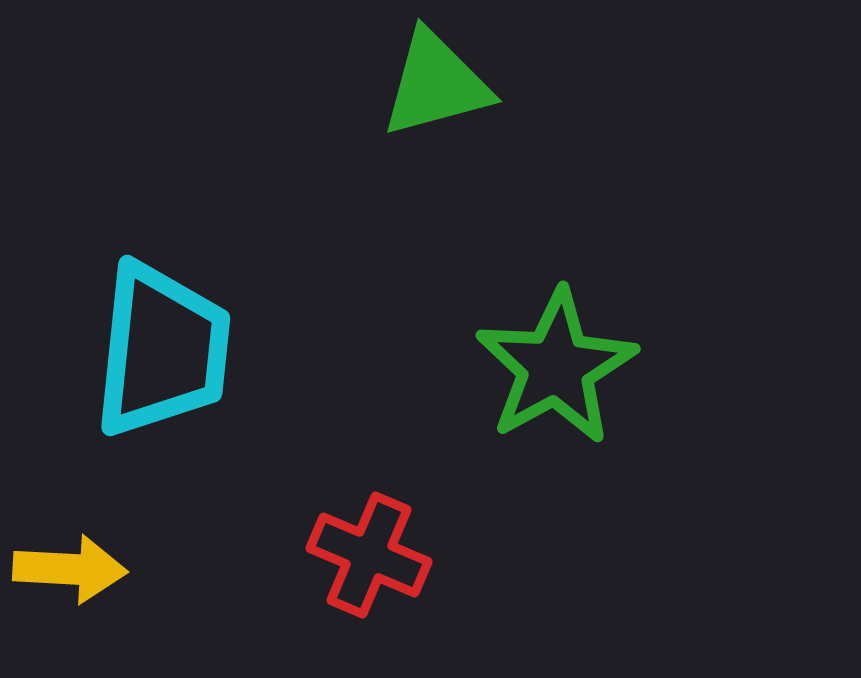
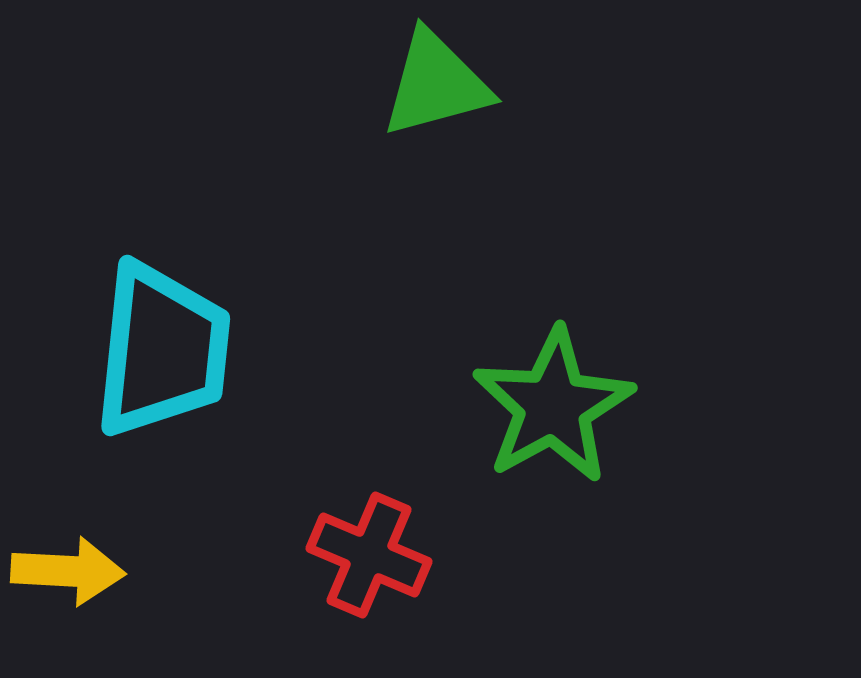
green star: moved 3 px left, 39 px down
yellow arrow: moved 2 px left, 2 px down
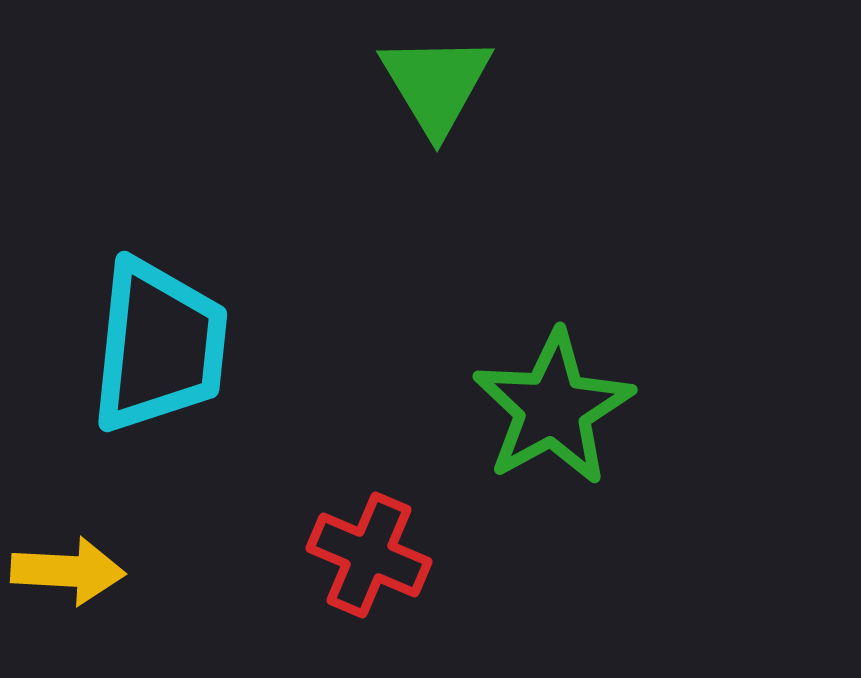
green triangle: rotated 46 degrees counterclockwise
cyan trapezoid: moved 3 px left, 4 px up
green star: moved 2 px down
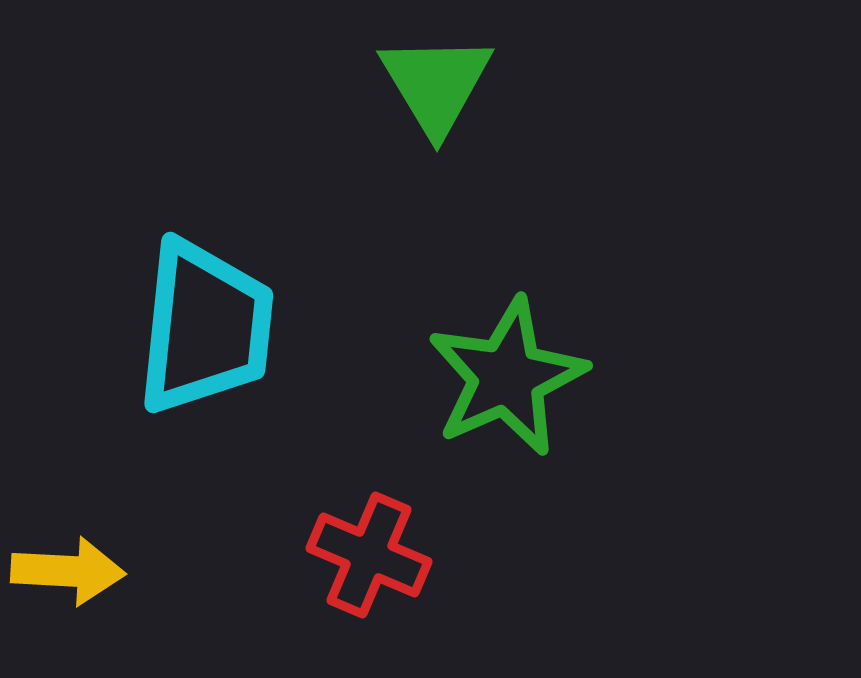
cyan trapezoid: moved 46 px right, 19 px up
green star: moved 46 px left, 31 px up; rotated 5 degrees clockwise
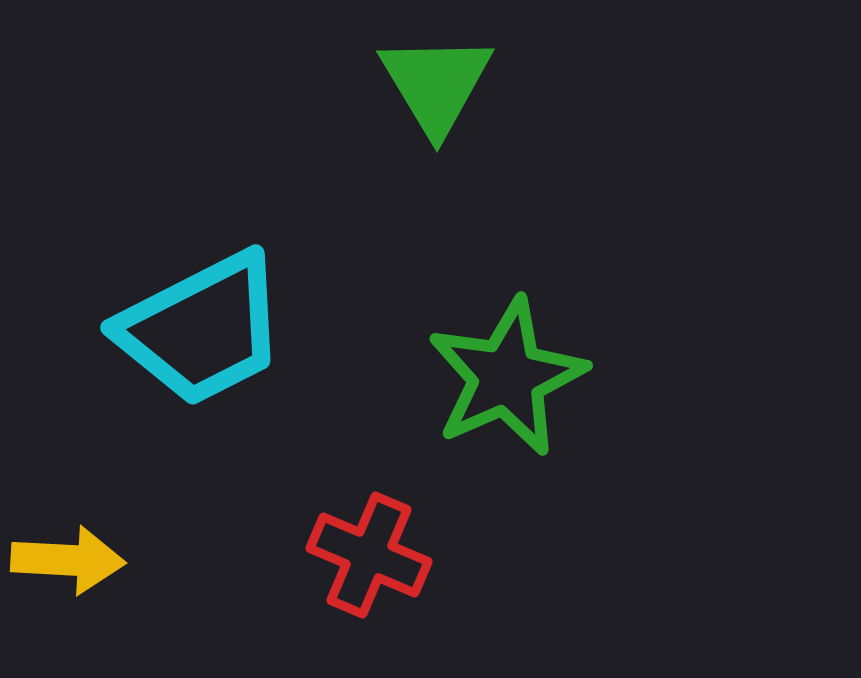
cyan trapezoid: moved 3 px left, 2 px down; rotated 57 degrees clockwise
yellow arrow: moved 11 px up
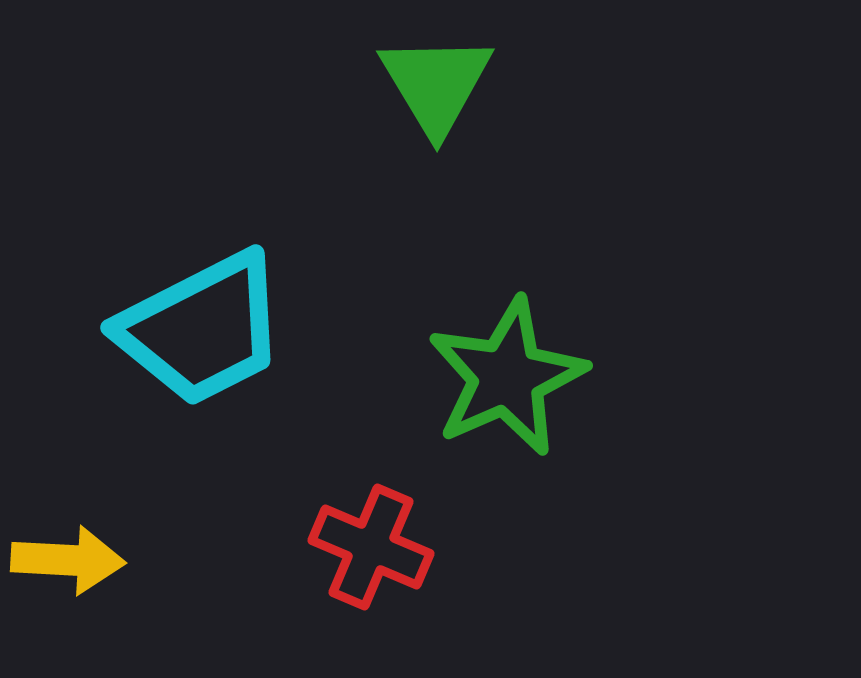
red cross: moved 2 px right, 8 px up
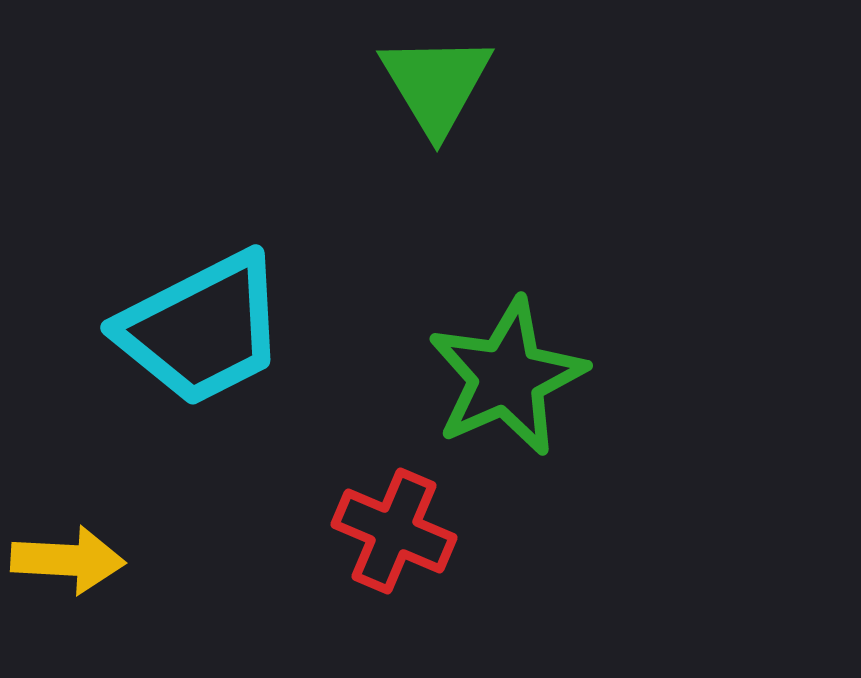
red cross: moved 23 px right, 16 px up
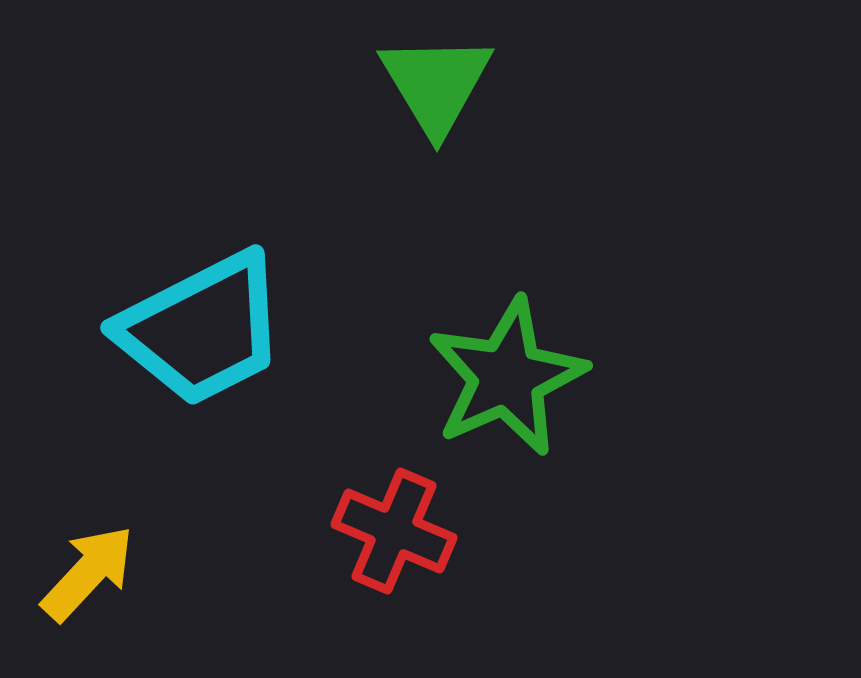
yellow arrow: moved 20 px right, 13 px down; rotated 50 degrees counterclockwise
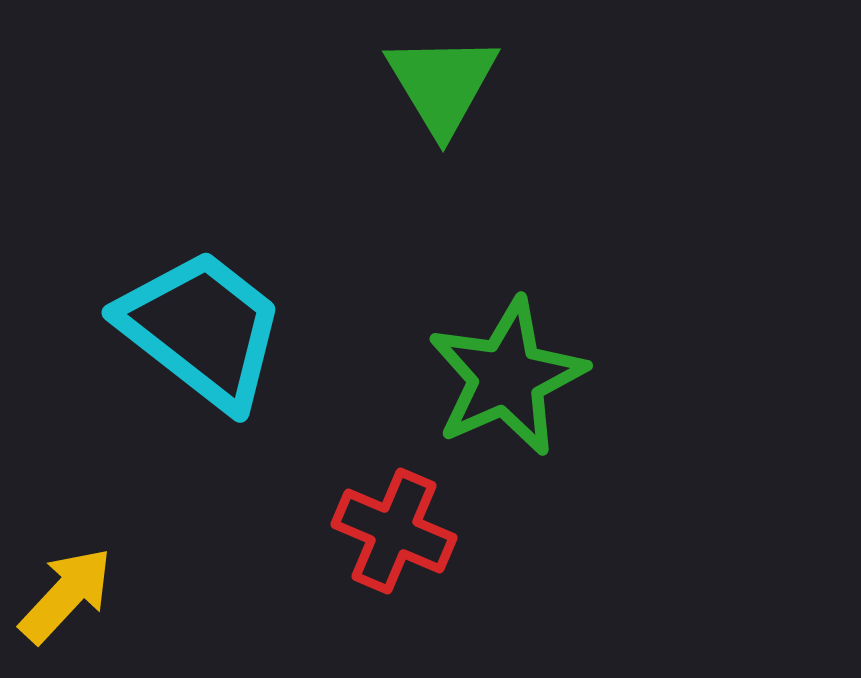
green triangle: moved 6 px right
cyan trapezoid: rotated 115 degrees counterclockwise
yellow arrow: moved 22 px left, 22 px down
